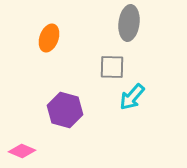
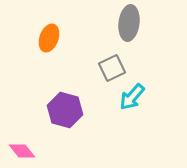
gray square: moved 1 px down; rotated 28 degrees counterclockwise
pink diamond: rotated 28 degrees clockwise
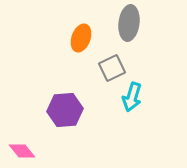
orange ellipse: moved 32 px right
cyan arrow: rotated 24 degrees counterclockwise
purple hexagon: rotated 20 degrees counterclockwise
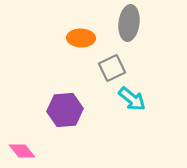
orange ellipse: rotated 72 degrees clockwise
cyan arrow: moved 2 px down; rotated 68 degrees counterclockwise
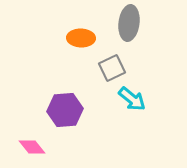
pink diamond: moved 10 px right, 4 px up
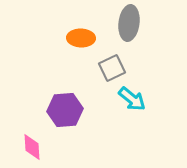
pink diamond: rotated 36 degrees clockwise
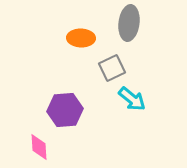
pink diamond: moved 7 px right
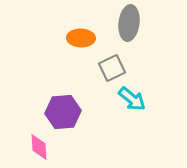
purple hexagon: moved 2 px left, 2 px down
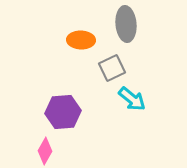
gray ellipse: moved 3 px left, 1 px down; rotated 12 degrees counterclockwise
orange ellipse: moved 2 px down
pink diamond: moved 6 px right, 4 px down; rotated 32 degrees clockwise
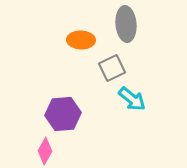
purple hexagon: moved 2 px down
